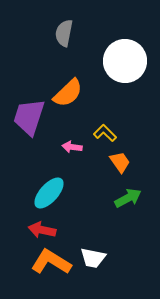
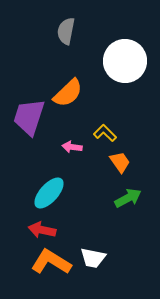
gray semicircle: moved 2 px right, 2 px up
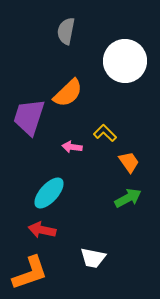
orange trapezoid: moved 9 px right
orange L-shape: moved 21 px left, 11 px down; rotated 129 degrees clockwise
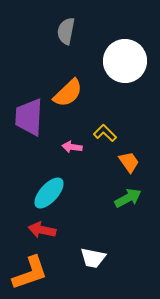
purple trapezoid: rotated 15 degrees counterclockwise
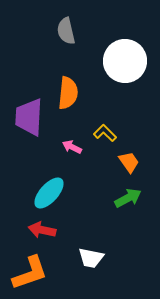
gray semicircle: rotated 24 degrees counterclockwise
orange semicircle: rotated 40 degrees counterclockwise
pink arrow: rotated 18 degrees clockwise
white trapezoid: moved 2 px left
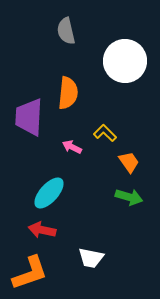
green arrow: moved 1 px right, 1 px up; rotated 44 degrees clockwise
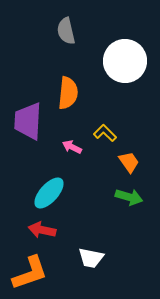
purple trapezoid: moved 1 px left, 4 px down
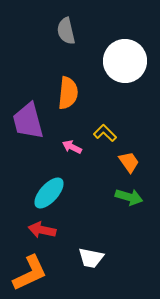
purple trapezoid: rotated 18 degrees counterclockwise
orange L-shape: rotated 6 degrees counterclockwise
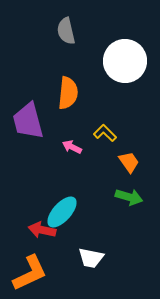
cyan ellipse: moved 13 px right, 19 px down
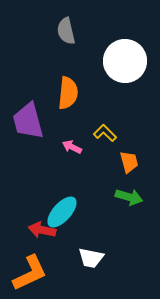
orange trapezoid: rotated 20 degrees clockwise
